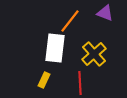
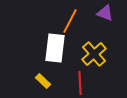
orange line: rotated 10 degrees counterclockwise
yellow rectangle: moved 1 px left, 1 px down; rotated 70 degrees counterclockwise
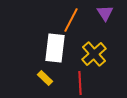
purple triangle: rotated 36 degrees clockwise
orange line: moved 1 px right, 1 px up
yellow rectangle: moved 2 px right, 3 px up
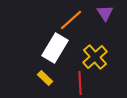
orange line: rotated 20 degrees clockwise
white rectangle: rotated 24 degrees clockwise
yellow cross: moved 1 px right, 3 px down
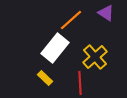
purple triangle: moved 1 px right; rotated 24 degrees counterclockwise
white rectangle: rotated 8 degrees clockwise
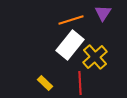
purple triangle: moved 3 px left; rotated 30 degrees clockwise
orange line: rotated 25 degrees clockwise
white rectangle: moved 15 px right, 3 px up
yellow rectangle: moved 5 px down
